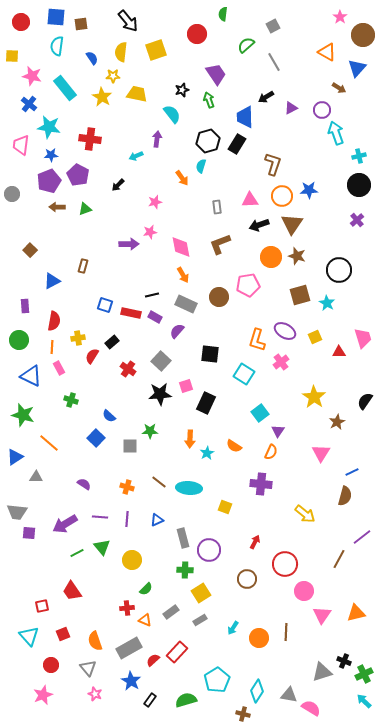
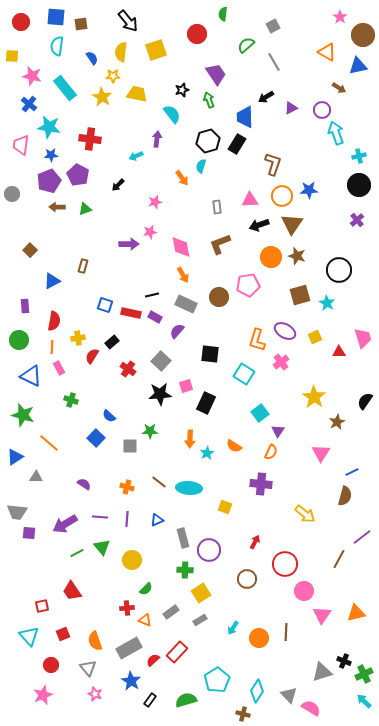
blue triangle at (357, 68): moved 1 px right, 2 px up; rotated 36 degrees clockwise
gray triangle at (289, 695): rotated 36 degrees clockwise
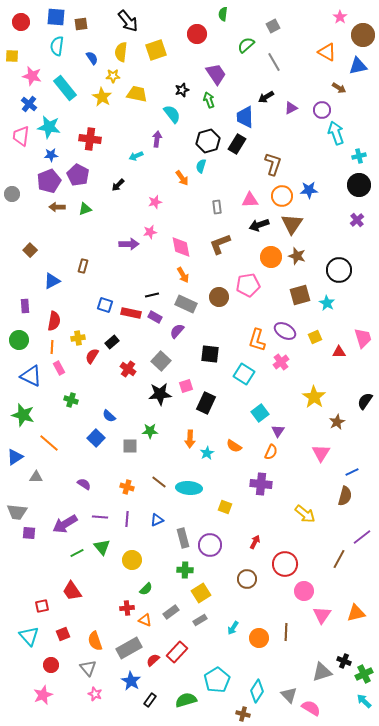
pink trapezoid at (21, 145): moved 9 px up
purple circle at (209, 550): moved 1 px right, 5 px up
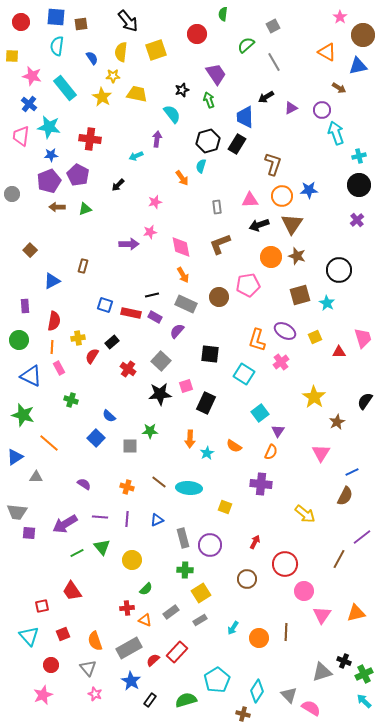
brown semicircle at (345, 496): rotated 12 degrees clockwise
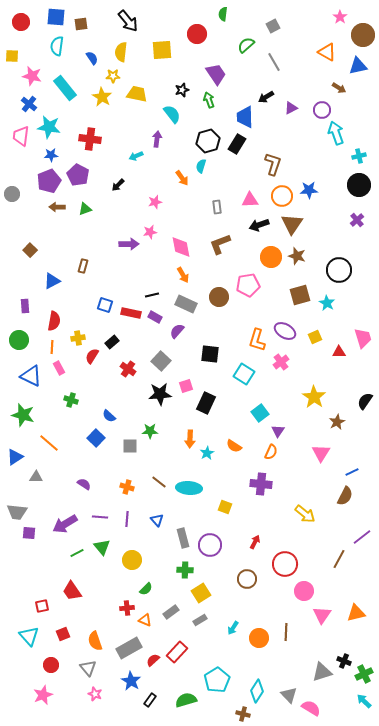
yellow square at (156, 50): moved 6 px right; rotated 15 degrees clockwise
blue triangle at (157, 520): rotated 48 degrees counterclockwise
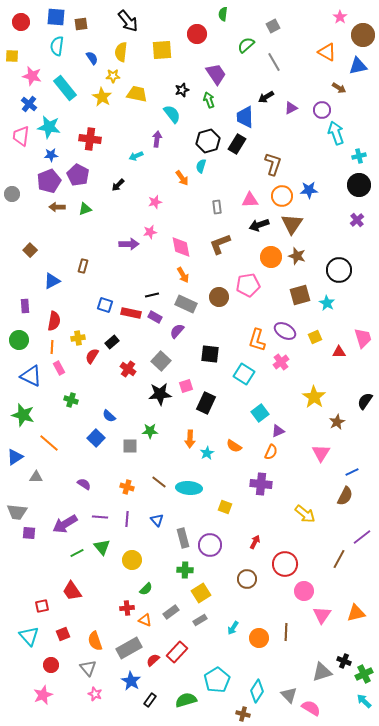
purple triangle at (278, 431): rotated 32 degrees clockwise
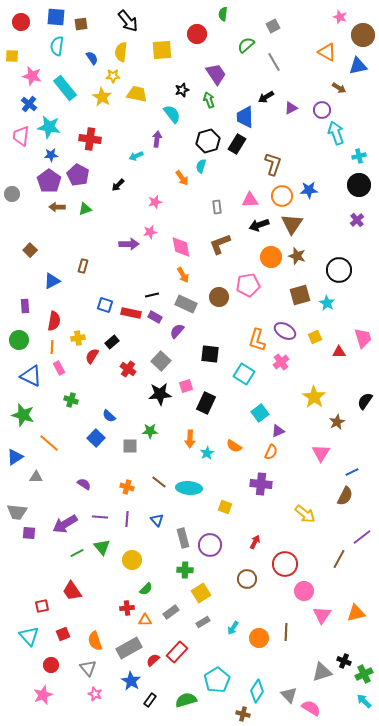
pink star at (340, 17): rotated 16 degrees counterclockwise
purple pentagon at (49, 181): rotated 15 degrees counterclockwise
orange triangle at (145, 620): rotated 24 degrees counterclockwise
gray rectangle at (200, 620): moved 3 px right, 2 px down
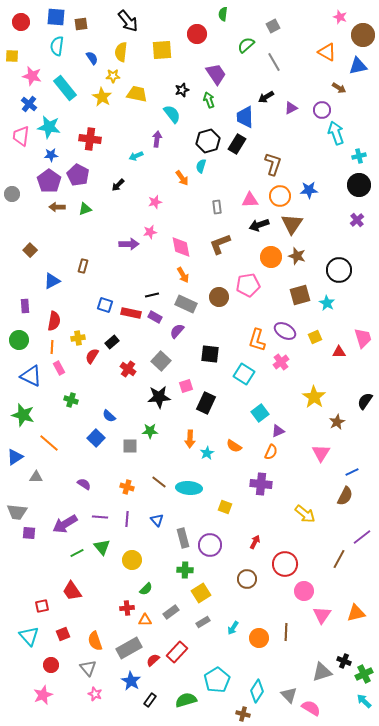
orange circle at (282, 196): moved 2 px left
black star at (160, 394): moved 1 px left, 3 px down
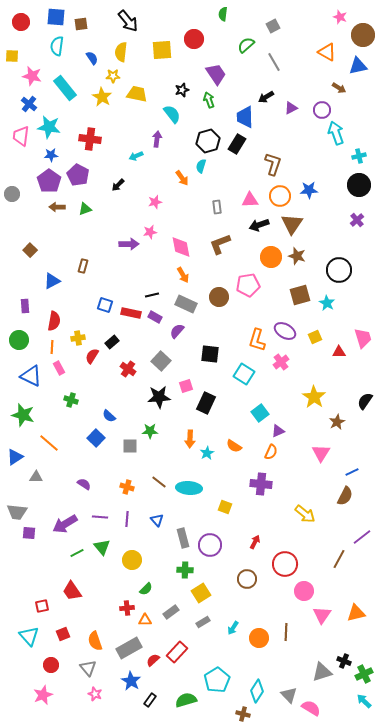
red circle at (197, 34): moved 3 px left, 5 px down
